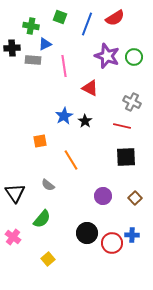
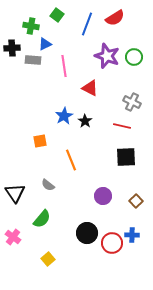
green square: moved 3 px left, 2 px up; rotated 16 degrees clockwise
orange line: rotated 10 degrees clockwise
brown square: moved 1 px right, 3 px down
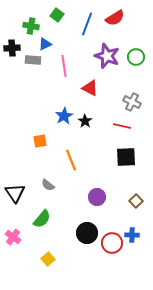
green circle: moved 2 px right
purple circle: moved 6 px left, 1 px down
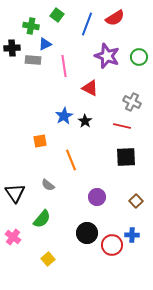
green circle: moved 3 px right
red circle: moved 2 px down
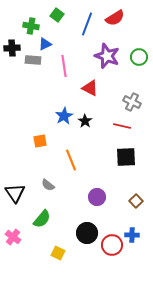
yellow square: moved 10 px right, 6 px up; rotated 24 degrees counterclockwise
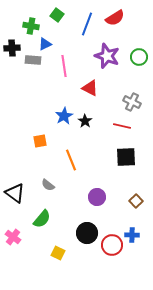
black triangle: rotated 20 degrees counterclockwise
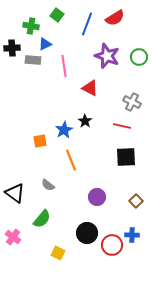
blue star: moved 14 px down
